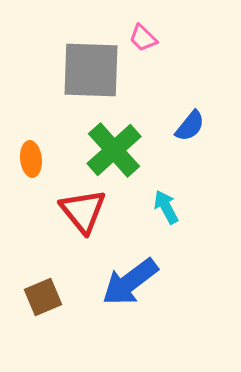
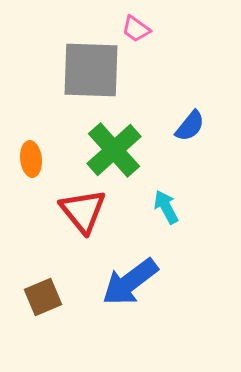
pink trapezoid: moved 7 px left, 9 px up; rotated 8 degrees counterclockwise
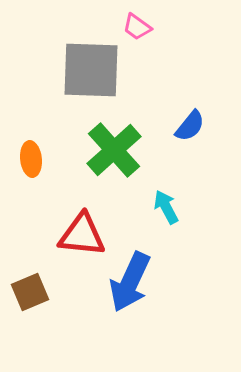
pink trapezoid: moved 1 px right, 2 px up
red triangle: moved 1 px left, 24 px down; rotated 45 degrees counterclockwise
blue arrow: rotated 28 degrees counterclockwise
brown square: moved 13 px left, 5 px up
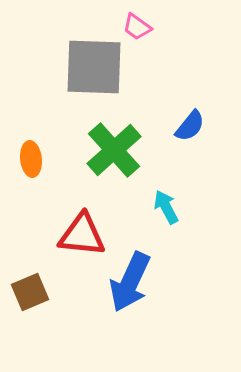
gray square: moved 3 px right, 3 px up
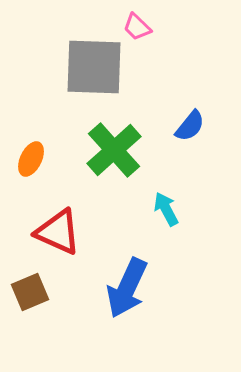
pink trapezoid: rotated 8 degrees clockwise
orange ellipse: rotated 32 degrees clockwise
cyan arrow: moved 2 px down
red triangle: moved 24 px left, 3 px up; rotated 18 degrees clockwise
blue arrow: moved 3 px left, 6 px down
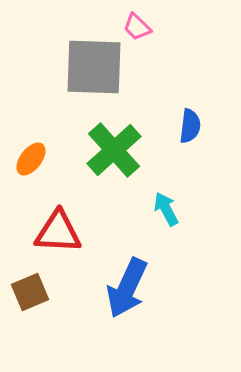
blue semicircle: rotated 32 degrees counterclockwise
orange ellipse: rotated 12 degrees clockwise
red triangle: rotated 21 degrees counterclockwise
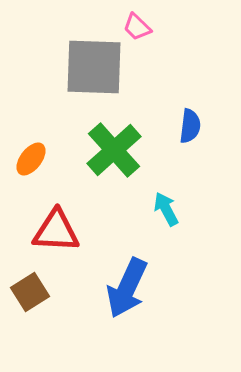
red triangle: moved 2 px left, 1 px up
brown square: rotated 9 degrees counterclockwise
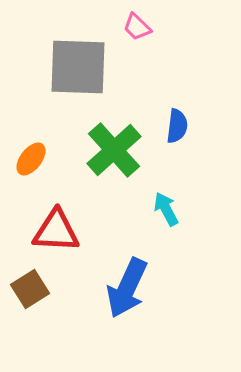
gray square: moved 16 px left
blue semicircle: moved 13 px left
brown square: moved 3 px up
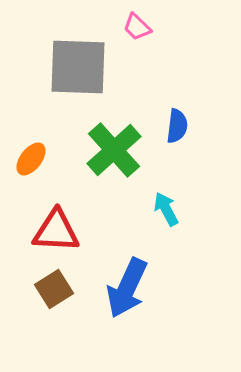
brown square: moved 24 px right
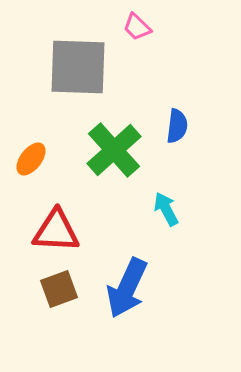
brown square: moved 5 px right; rotated 12 degrees clockwise
